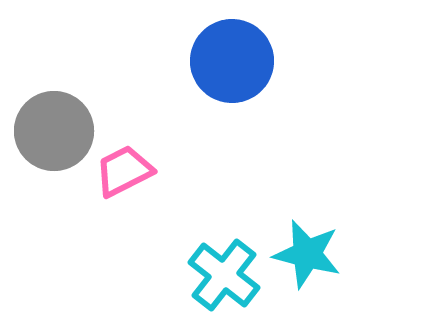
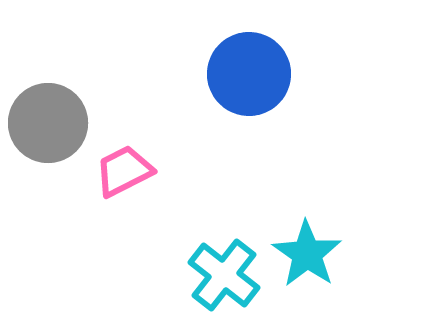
blue circle: moved 17 px right, 13 px down
gray circle: moved 6 px left, 8 px up
cyan star: rotated 20 degrees clockwise
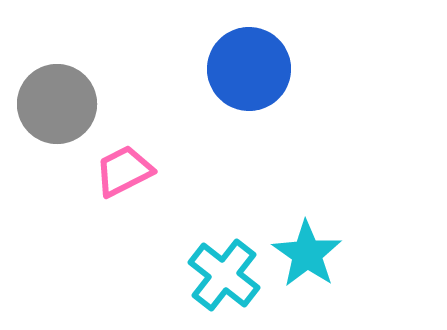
blue circle: moved 5 px up
gray circle: moved 9 px right, 19 px up
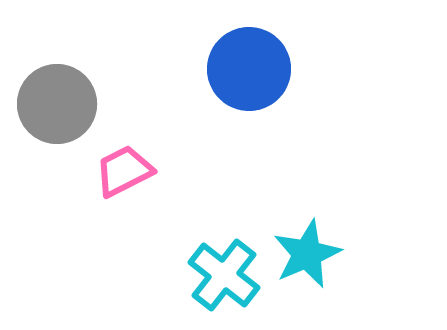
cyan star: rotated 14 degrees clockwise
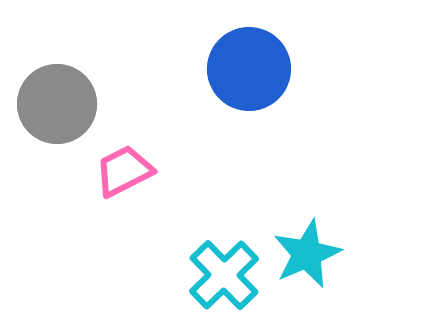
cyan cross: rotated 8 degrees clockwise
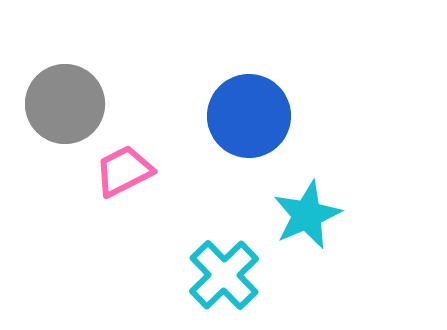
blue circle: moved 47 px down
gray circle: moved 8 px right
cyan star: moved 39 px up
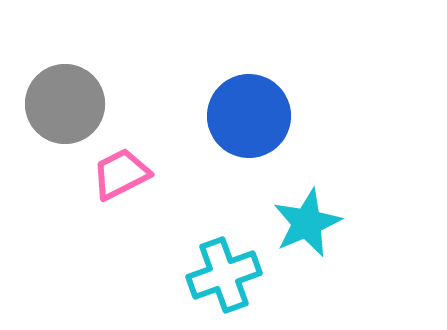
pink trapezoid: moved 3 px left, 3 px down
cyan star: moved 8 px down
cyan cross: rotated 24 degrees clockwise
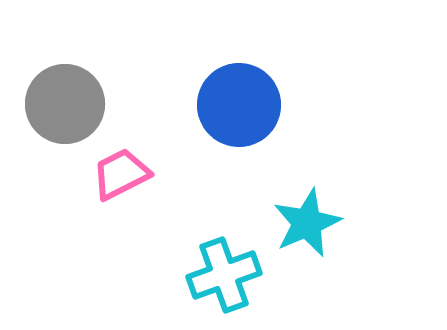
blue circle: moved 10 px left, 11 px up
